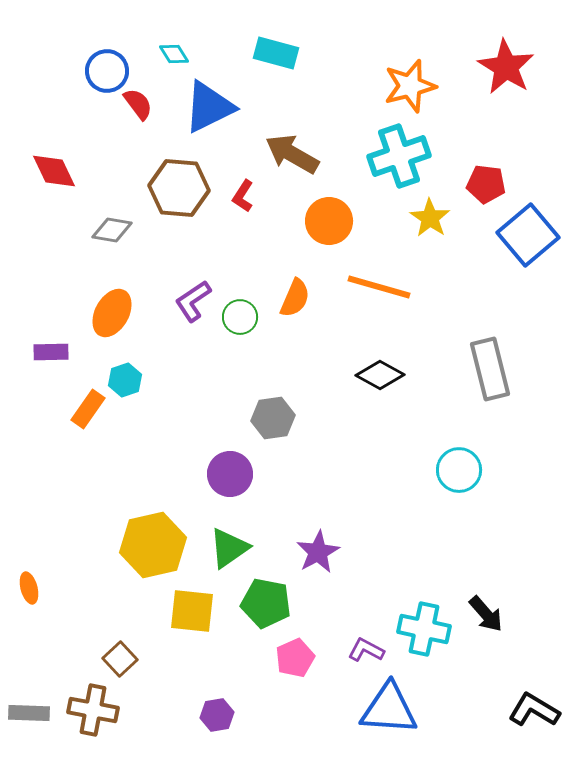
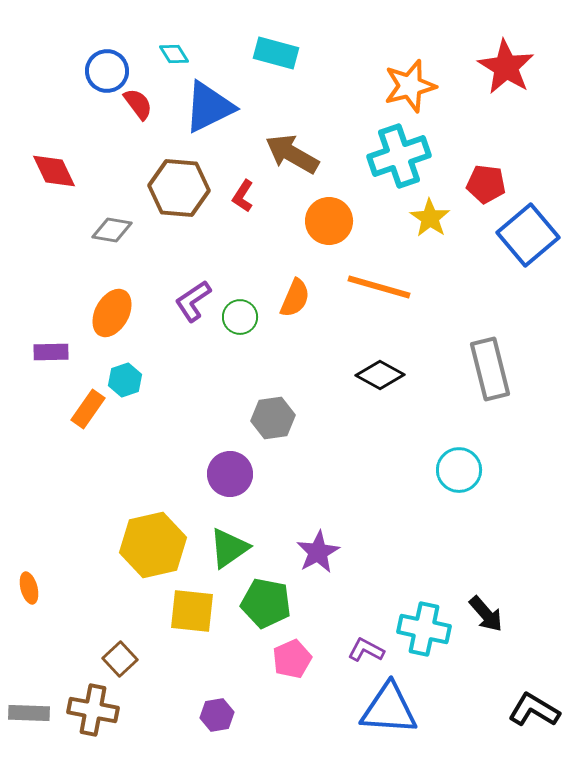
pink pentagon at (295, 658): moved 3 px left, 1 px down
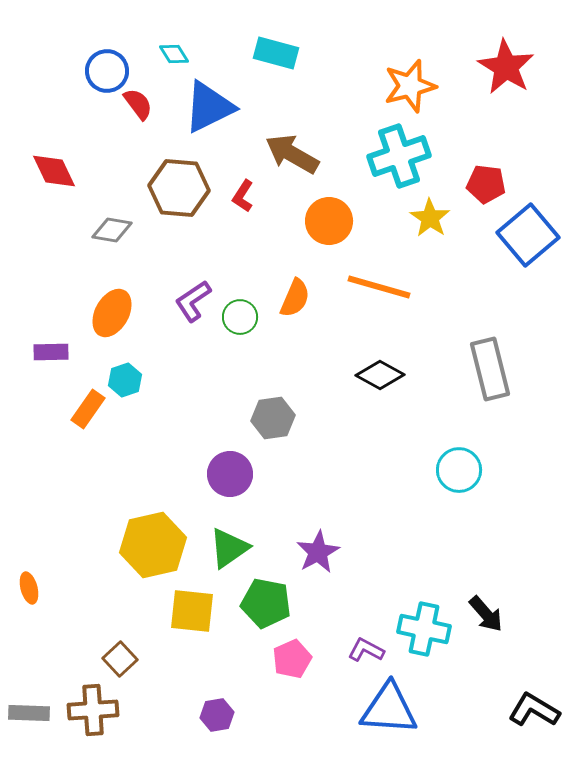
brown cross at (93, 710): rotated 15 degrees counterclockwise
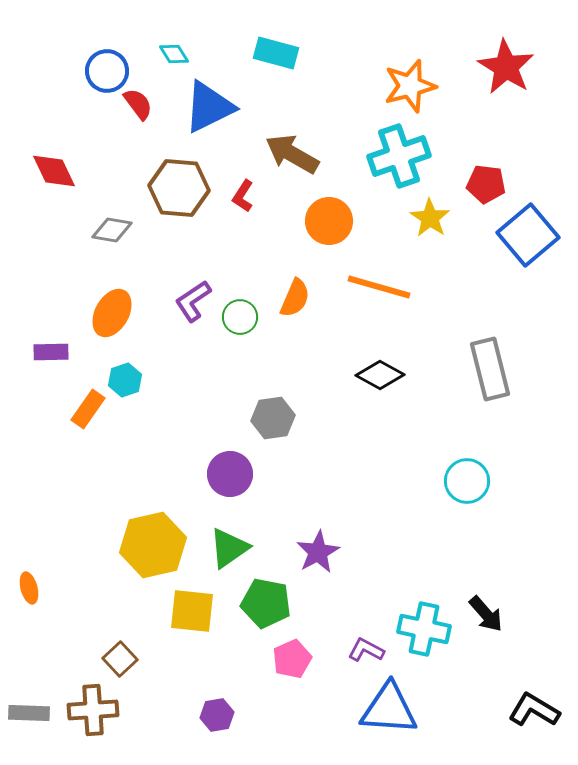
cyan circle at (459, 470): moved 8 px right, 11 px down
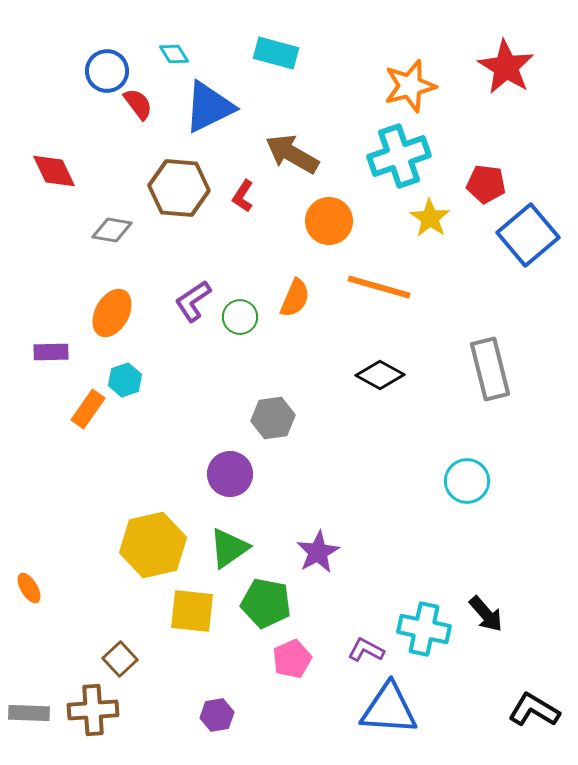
orange ellipse at (29, 588): rotated 16 degrees counterclockwise
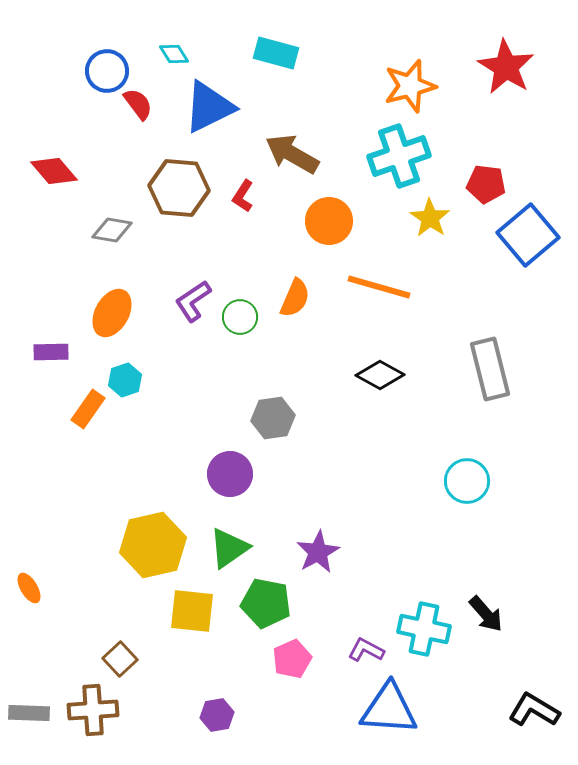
red diamond at (54, 171): rotated 15 degrees counterclockwise
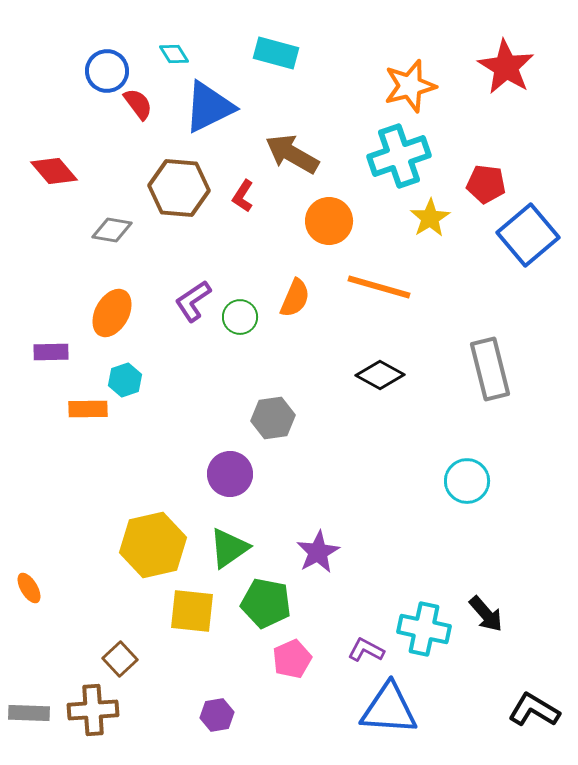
yellow star at (430, 218): rotated 6 degrees clockwise
orange rectangle at (88, 409): rotated 54 degrees clockwise
